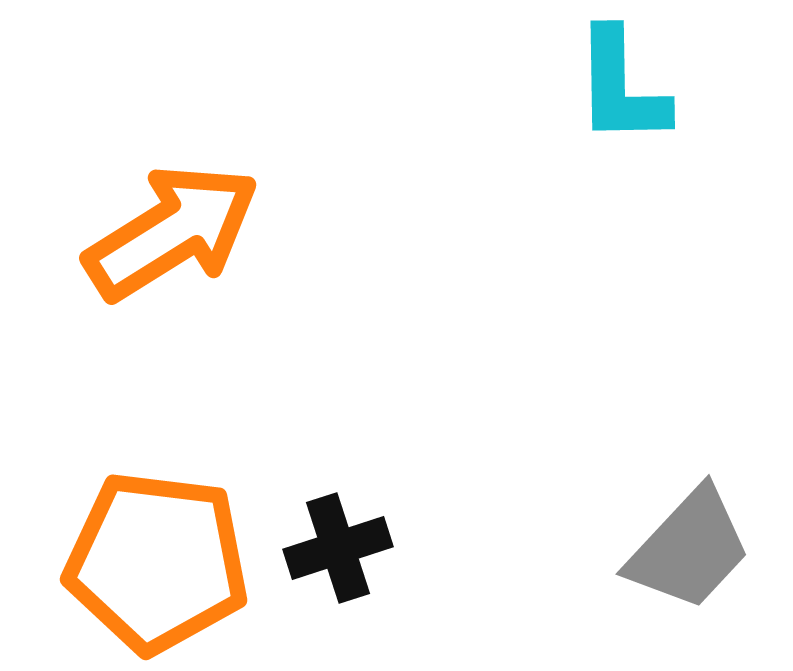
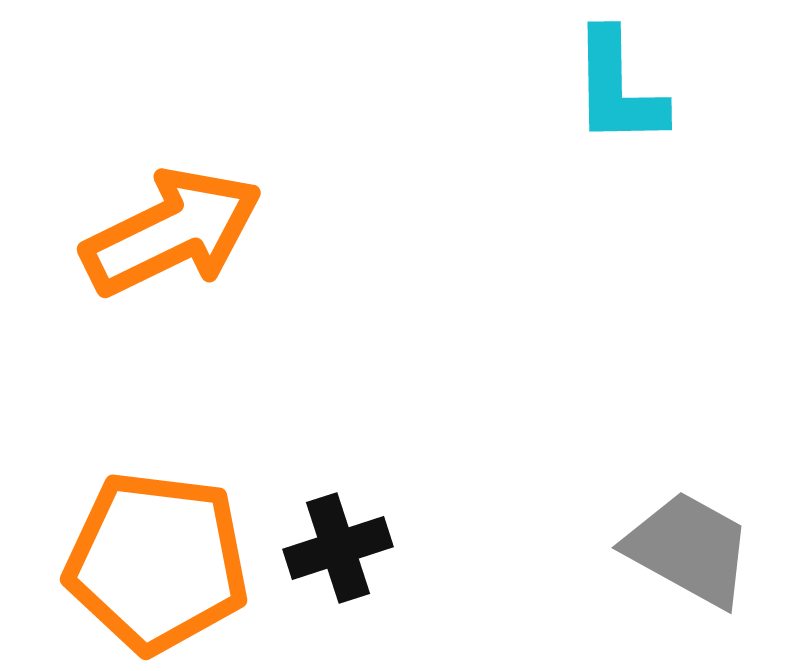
cyan L-shape: moved 3 px left, 1 px down
orange arrow: rotated 6 degrees clockwise
gray trapezoid: rotated 104 degrees counterclockwise
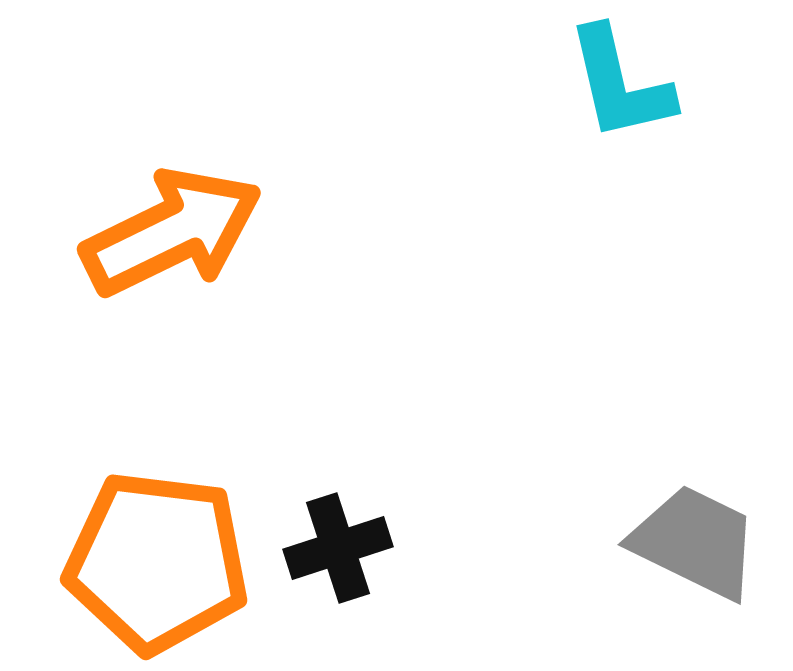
cyan L-shape: moved 2 px right, 4 px up; rotated 12 degrees counterclockwise
gray trapezoid: moved 6 px right, 7 px up; rotated 3 degrees counterclockwise
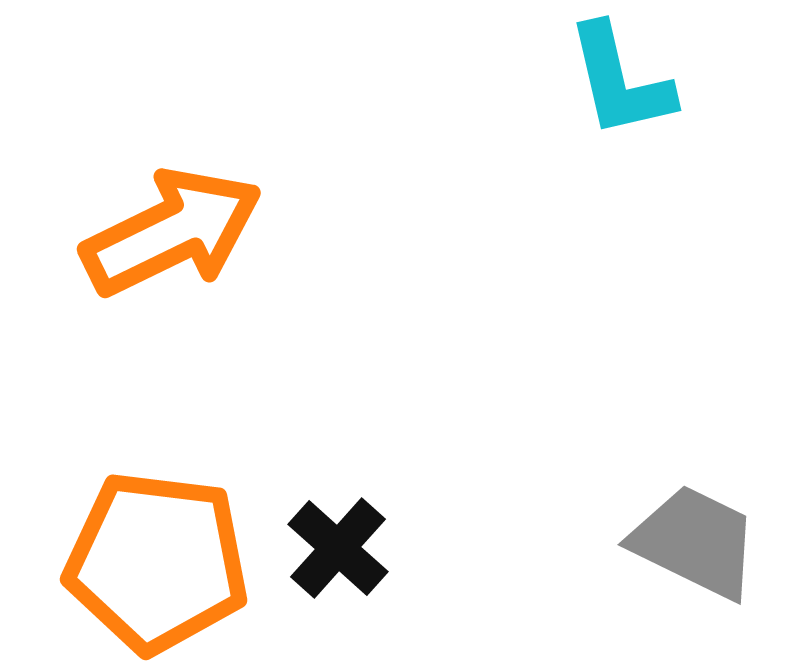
cyan L-shape: moved 3 px up
black cross: rotated 30 degrees counterclockwise
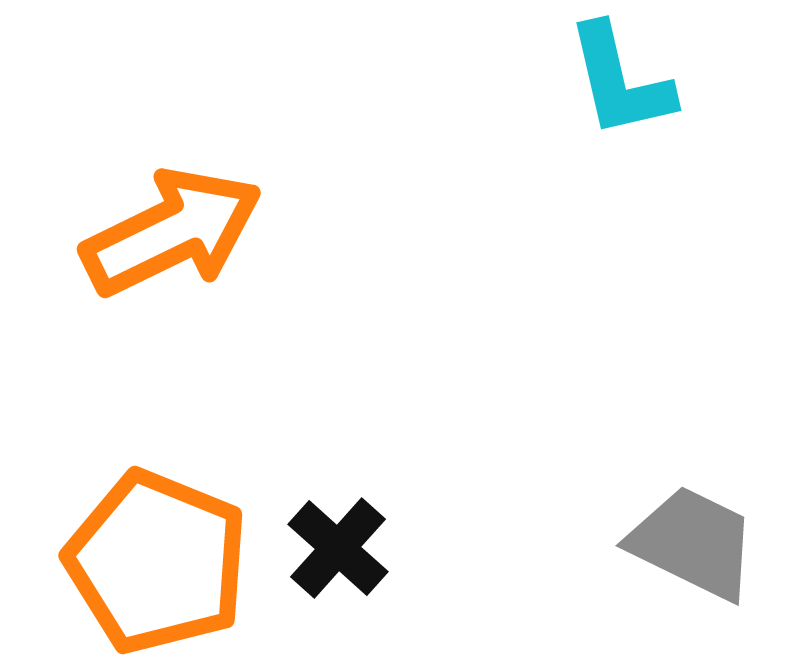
gray trapezoid: moved 2 px left, 1 px down
orange pentagon: rotated 15 degrees clockwise
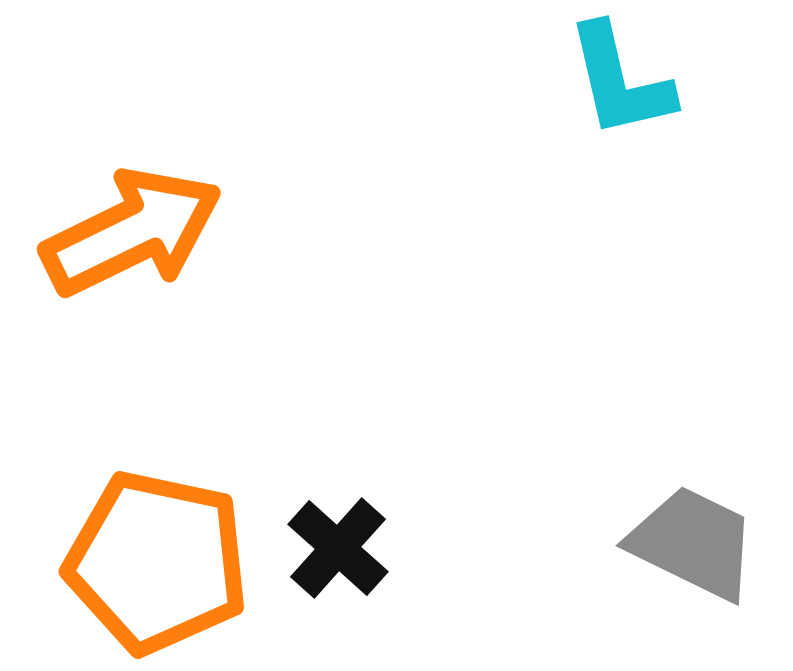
orange arrow: moved 40 px left
orange pentagon: rotated 10 degrees counterclockwise
